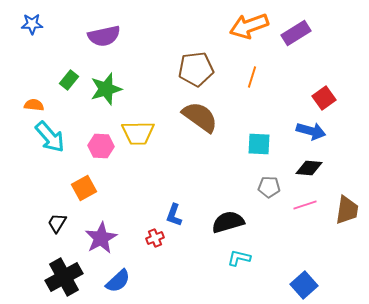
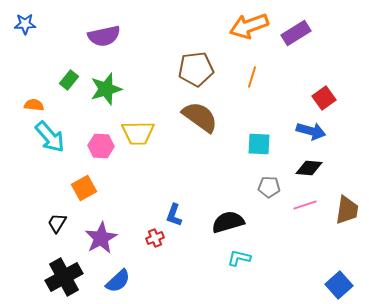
blue star: moved 7 px left
blue square: moved 35 px right
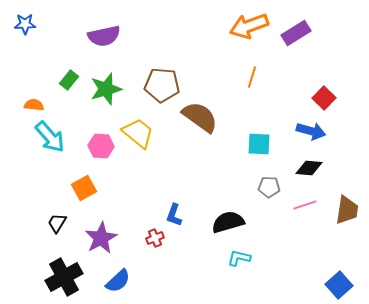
brown pentagon: moved 34 px left, 16 px down; rotated 12 degrees clockwise
red square: rotated 10 degrees counterclockwise
yellow trapezoid: rotated 140 degrees counterclockwise
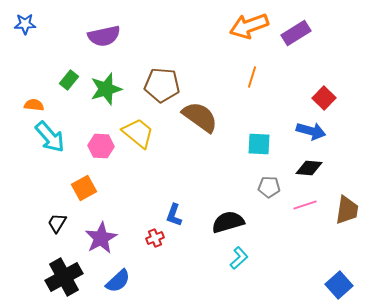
cyan L-shape: rotated 125 degrees clockwise
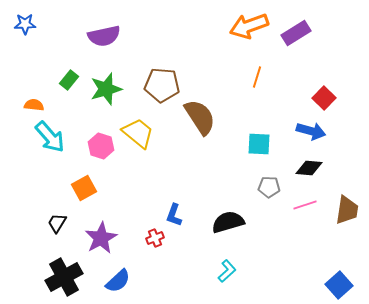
orange line: moved 5 px right
brown semicircle: rotated 21 degrees clockwise
pink hexagon: rotated 15 degrees clockwise
cyan L-shape: moved 12 px left, 13 px down
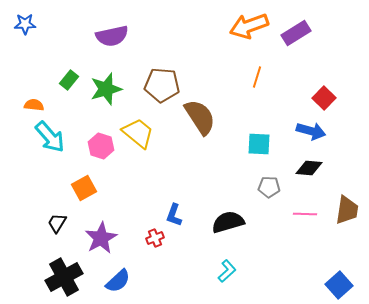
purple semicircle: moved 8 px right
pink line: moved 9 px down; rotated 20 degrees clockwise
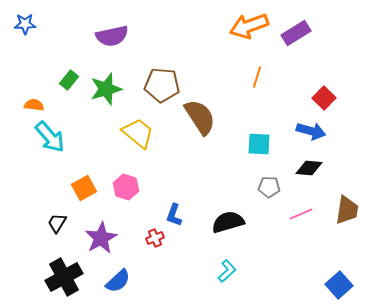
pink hexagon: moved 25 px right, 41 px down
pink line: moved 4 px left; rotated 25 degrees counterclockwise
